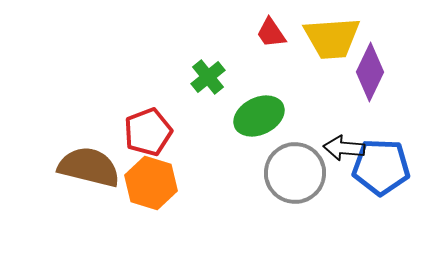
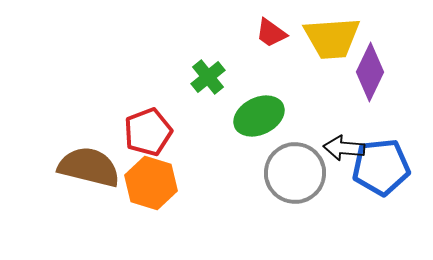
red trapezoid: rotated 20 degrees counterclockwise
blue pentagon: rotated 8 degrees counterclockwise
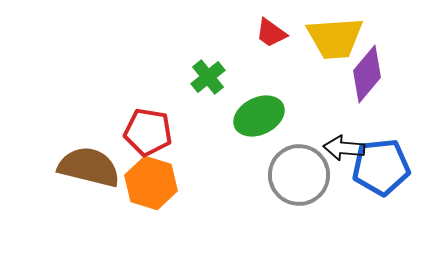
yellow trapezoid: moved 3 px right
purple diamond: moved 3 px left, 2 px down; rotated 14 degrees clockwise
red pentagon: rotated 30 degrees clockwise
gray circle: moved 4 px right, 2 px down
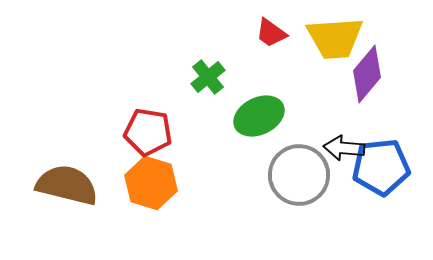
brown semicircle: moved 22 px left, 18 px down
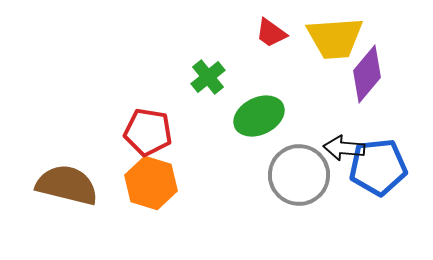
blue pentagon: moved 3 px left
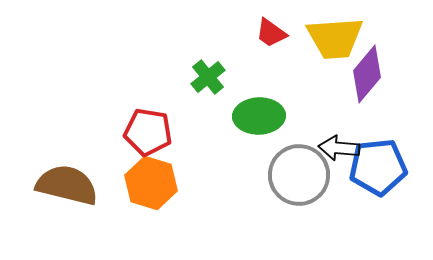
green ellipse: rotated 24 degrees clockwise
black arrow: moved 5 px left
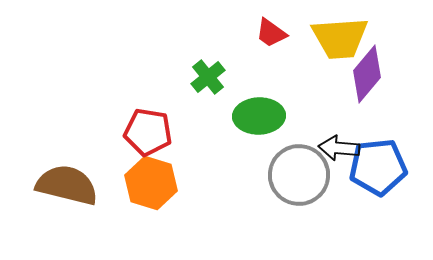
yellow trapezoid: moved 5 px right
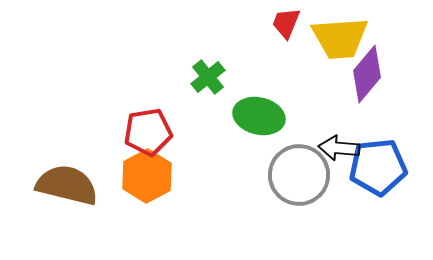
red trapezoid: moved 15 px right, 10 px up; rotated 76 degrees clockwise
green ellipse: rotated 15 degrees clockwise
red pentagon: rotated 18 degrees counterclockwise
orange hexagon: moved 4 px left, 7 px up; rotated 15 degrees clockwise
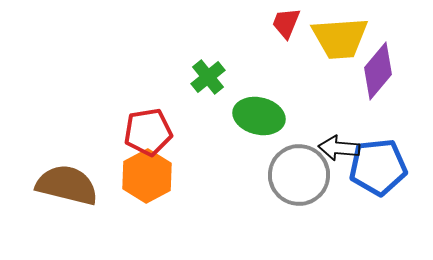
purple diamond: moved 11 px right, 3 px up
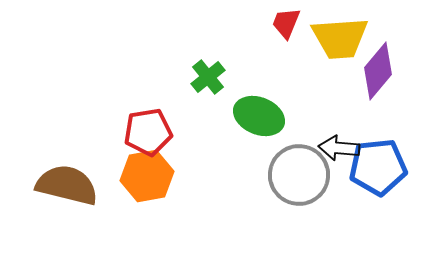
green ellipse: rotated 9 degrees clockwise
orange hexagon: rotated 18 degrees clockwise
